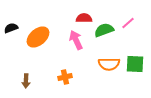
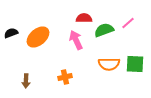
black semicircle: moved 5 px down
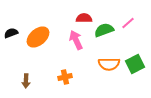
green square: rotated 30 degrees counterclockwise
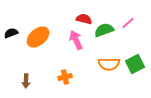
red semicircle: moved 1 px down; rotated 14 degrees clockwise
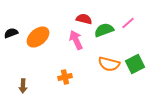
orange semicircle: rotated 15 degrees clockwise
brown arrow: moved 3 px left, 5 px down
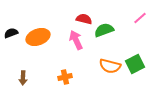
pink line: moved 12 px right, 5 px up
orange ellipse: rotated 20 degrees clockwise
orange semicircle: moved 1 px right, 2 px down
brown arrow: moved 8 px up
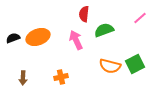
red semicircle: moved 5 px up; rotated 98 degrees counterclockwise
black semicircle: moved 2 px right, 5 px down
orange cross: moved 4 px left
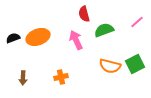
red semicircle: rotated 21 degrees counterclockwise
pink line: moved 3 px left, 4 px down
